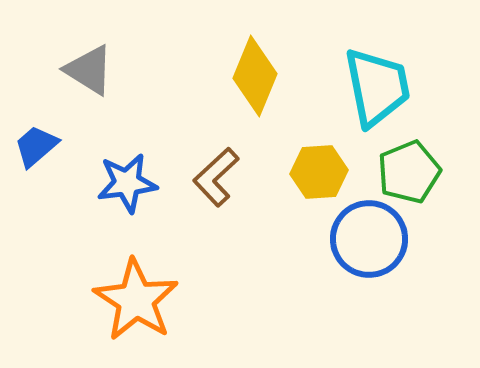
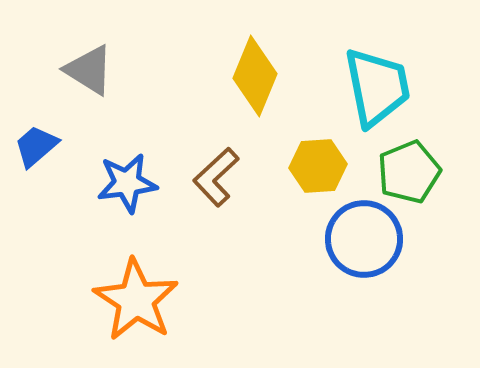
yellow hexagon: moved 1 px left, 6 px up
blue circle: moved 5 px left
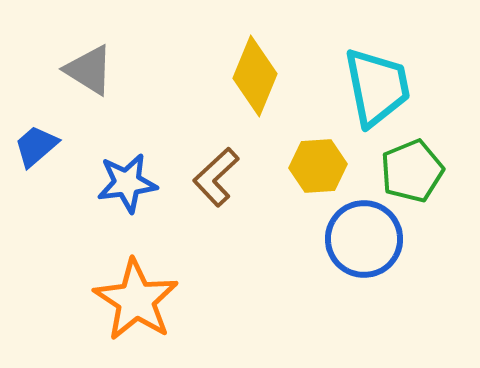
green pentagon: moved 3 px right, 1 px up
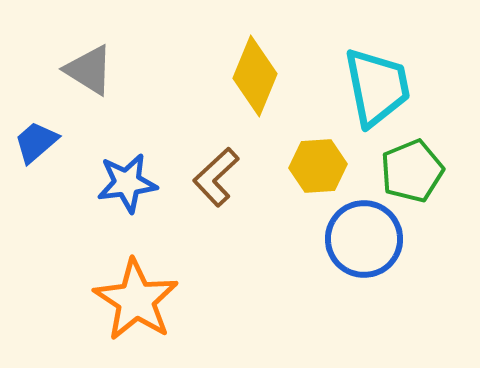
blue trapezoid: moved 4 px up
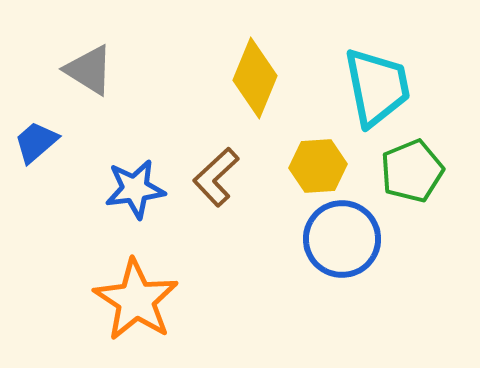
yellow diamond: moved 2 px down
blue star: moved 8 px right, 6 px down
blue circle: moved 22 px left
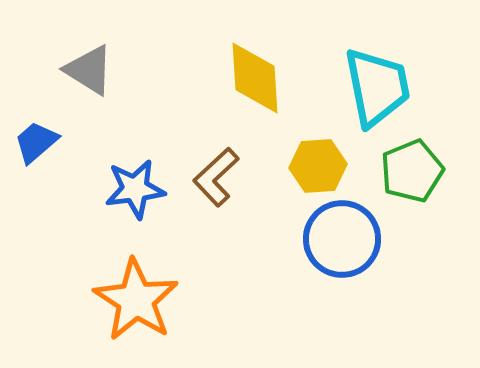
yellow diamond: rotated 26 degrees counterclockwise
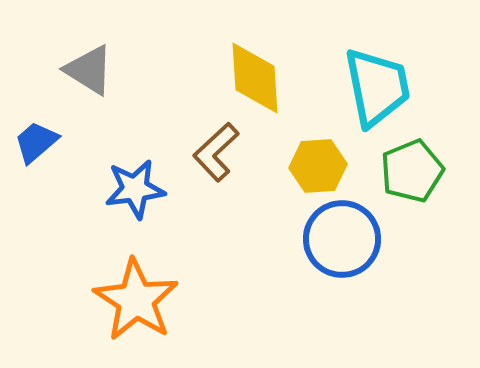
brown L-shape: moved 25 px up
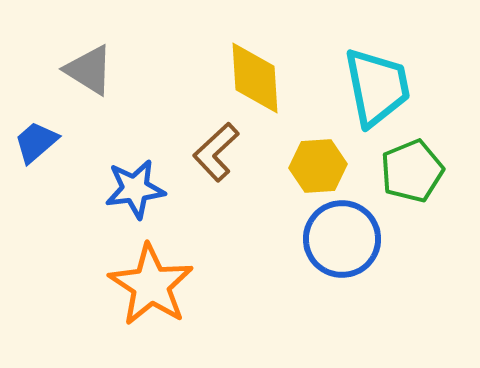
orange star: moved 15 px right, 15 px up
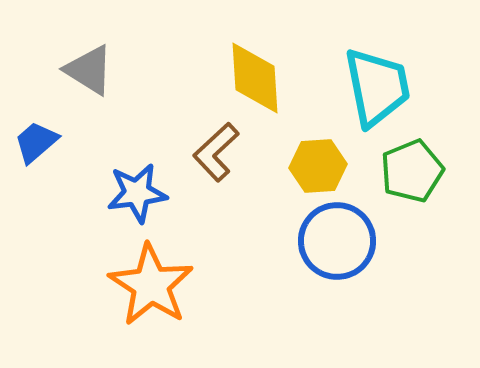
blue star: moved 2 px right, 4 px down
blue circle: moved 5 px left, 2 px down
